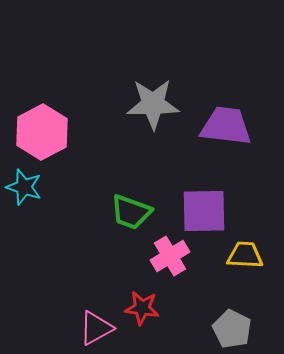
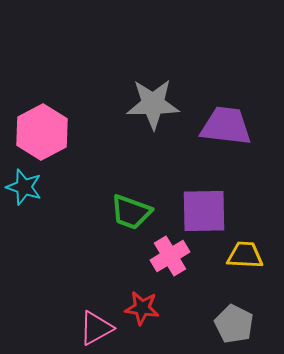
gray pentagon: moved 2 px right, 5 px up
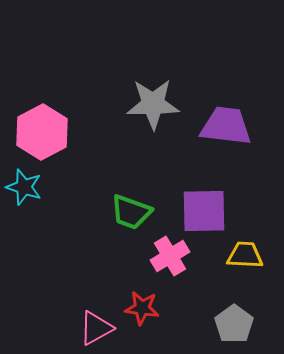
gray pentagon: rotated 9 degrees clockwise
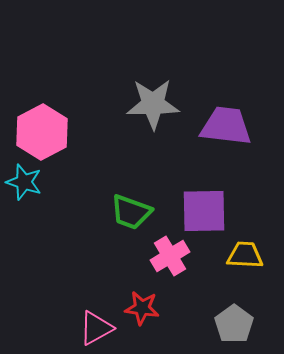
cyan star: moved 5 px up
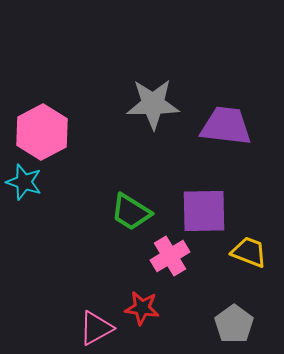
green trapezoid: rotated 12 degrees clockwise
yellow trapezoid: moved 4 px right, 3 px up; rotated 18 degrees clockwise
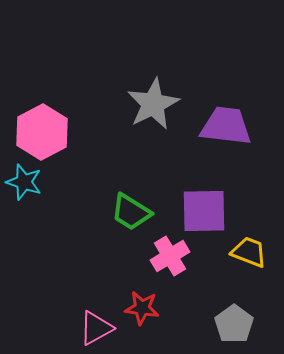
gray star: rotated 26 degrees counterclockwise
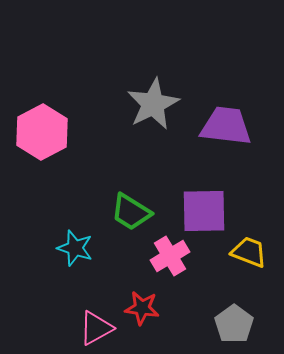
cyan star: moved 51 px right, 66 px down
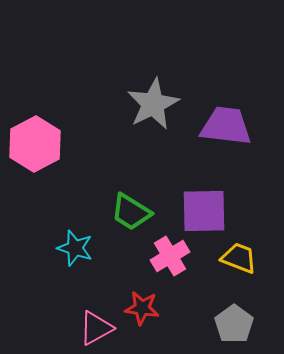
pink hexagon: moved 7 px left, 12 px down
yellow trapezoid: moved 10 px left, 6 px down
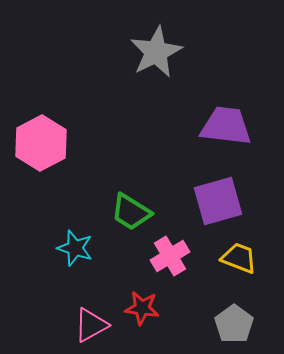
gray star: moved 3 px right, 52 px up
pink hexagon: moved 6 px right, 1 px up
purple square: moved 14 px right, 10 px up; rotated 15 degrees counterclockwise
pink triangle: moved 5 px left, 3 px up
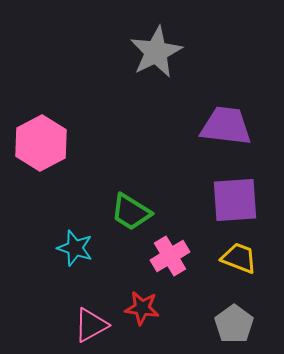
purple square: moved 17 px right, 1 px up; rotated 12 degrees clockwise
